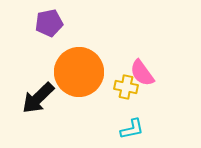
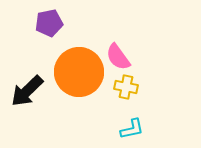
pink semicircle: moved 24 px left, 16 px up
black arrow: moved 11 px left, 7 px up
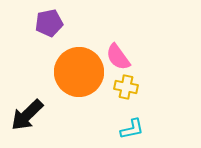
black arrow: moved 24 px down
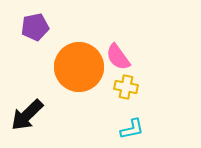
purple pentagon: moved 14 px left, 4 px down
orange circle: moved 5 px up
